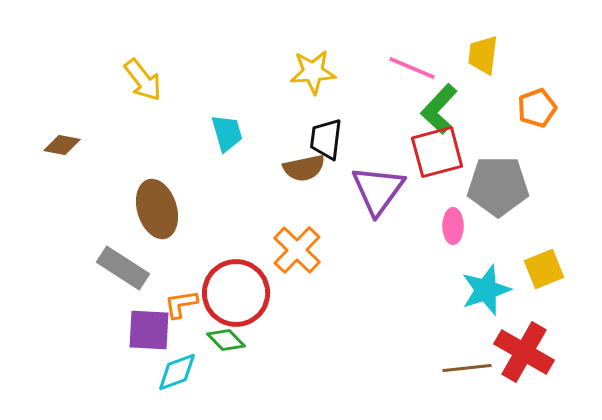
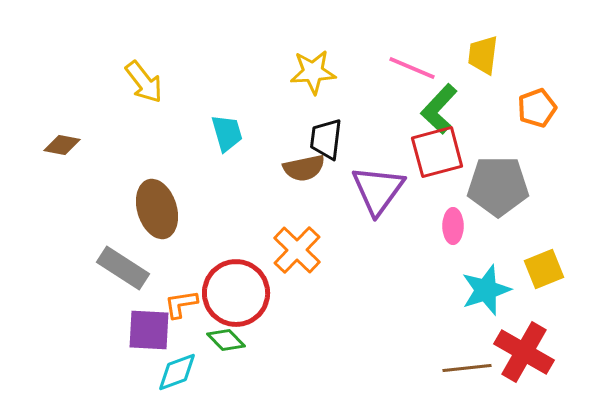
yellow arrow: moved 1 px right, 2 px down
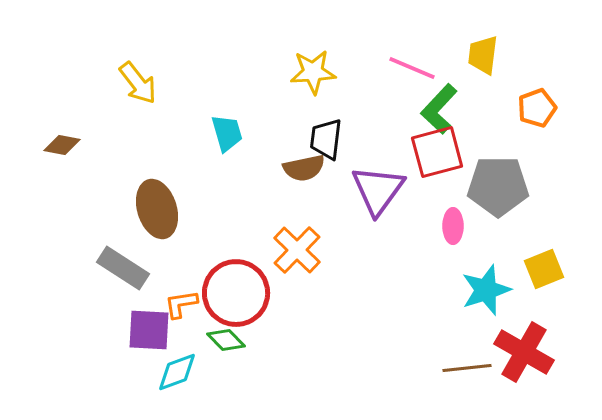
yellow arrow: moved 6 px left, 1 px down
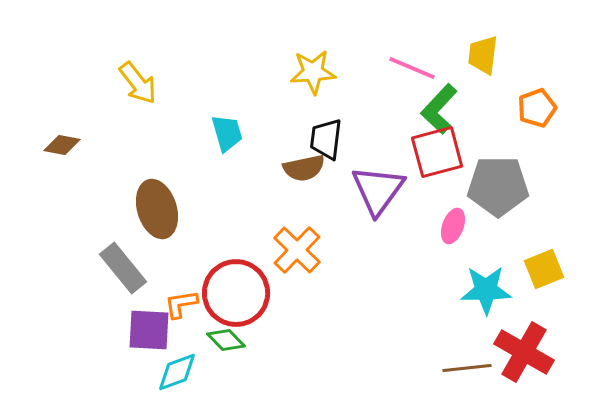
pink ellipse: rotated 20 degrees clockwise
gray rectangle: rotated 18 degrees clockwise
cyan star: rotated 18 degrees clockwise
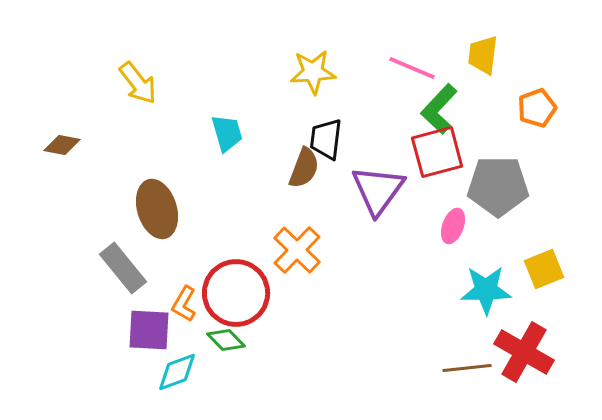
brown semicircle: rotated 57 degrees counterclockwise
orange L-shape: moved 3 px right; rotated 51 degrees counterclockwise
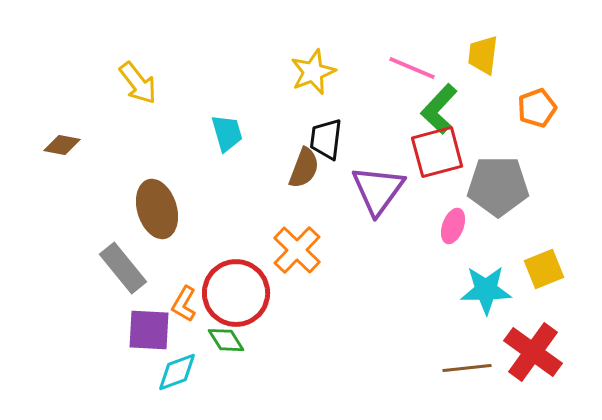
yellow star: rotated 18 degrees counterclockwise
green diamond: rotated 12 degrees clockwise
red cross: moved 9 px right; rotated 6 degrees clockwise
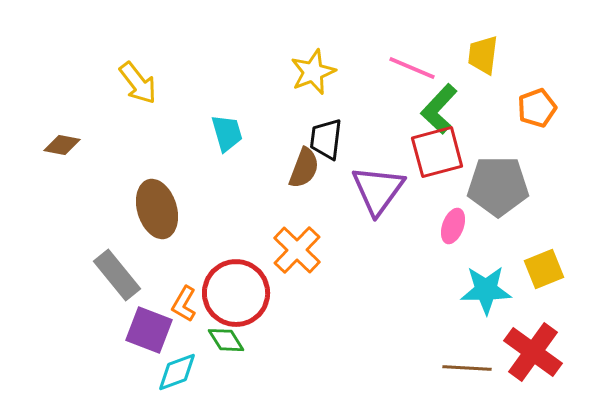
gray rectangle: moved 6 px left, 7 px down
purple square: rotated 18 degrees clockwise
brown line: rotated 9 degrees clockwise
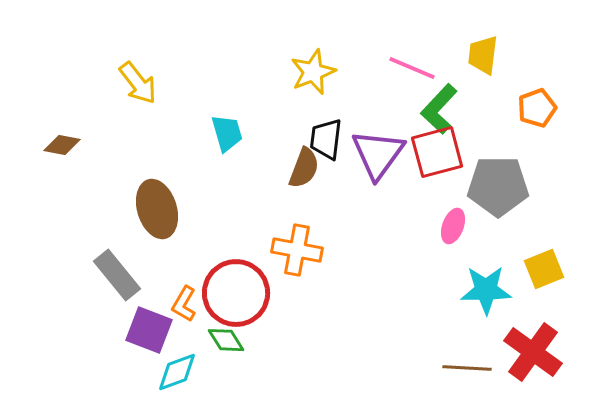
purple triangle: moved 36 px up
orange cross: rotated 33 degrees counterclockwise
